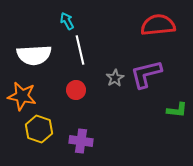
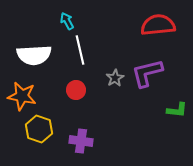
purple L-shape: moved 1 px right, 1 px up
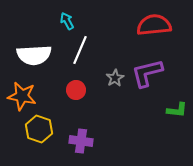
red semicircle: moved 4 px left
white line: rotated 36 degrees clockwise
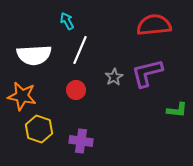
gray star: moved 1 px left, 1 px up
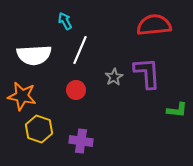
cyan arrow: moved 2 px left
purple L-shape: rotated 100 degrees clockwise
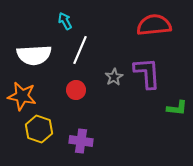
green L-shape: moved 2 px up
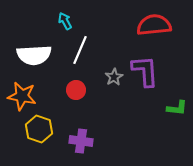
purple L-shape: moved 2 px left, 2 px up
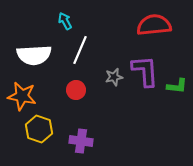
gray star: rotated 18 degrees clockwise
green L-shape: moved 22 px up
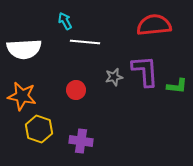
white line: moved 5 px right, 8 px up; rotated 72 degrees clockwise
white semicircle: moved 10 px left, 6 px up
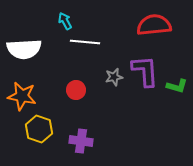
green L-shape: rotated 10 degrees clockwise
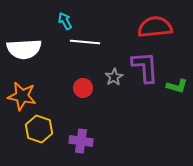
red semicircle: moved 1 px right, 2 px down
purple L-shape: moved 4 px up
gray star: rotated 18 degrees counterclockwise
red circle: moved 7 px right, 2 px up
